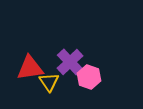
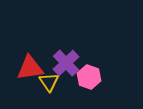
purple cross: moved 4 px left, 1 px down
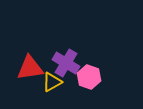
purple cross: rotated 16 degrees counterclockwise
yellow triangle: moved 3 px right; rotated 35 degrees clockwise
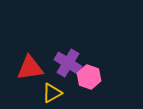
purple cross: moved 2 px right
yellow triangle: moved 11 px down
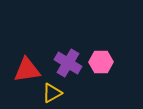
red triangle: moved 3 px left, 2 px down
pink hexagon: moved 12 px right, 15 px up; rotated 20 degrees counterclockwise
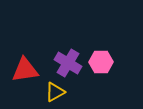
red triangle: moved 2 px left
yellow triangle: moved 3 px right, 1 px up
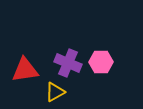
purple cross: rotated 8 degrees counterclockwise
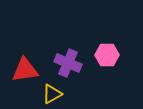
pink hexagon: moved 6 px right, 7 px up
yellow triangle: moved 3 px left, 2 px down
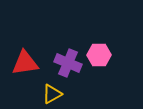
pink hexagon: moved 8 px left
red triangle: moved 7 px up
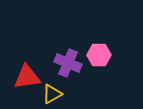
red triangle: moved 2 px right, 14 px down
